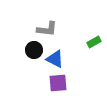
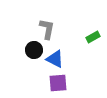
gray L-shape: rotated 85 degrees counterclockwise
green rectangle: moved 1 px left, 5 px up
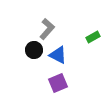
gray L-shape: rotated 30 degrees clockwise
blue triangle: moved 3 px right, 4 px up
purple square: rotated 18 degrees counterclockwise
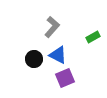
gray L-shape: moved 5 px right, 2 px up
black circle: moved 9 px down
purple square: moved 7 px right, 5 px up
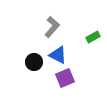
black circle: moved 3 px down
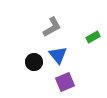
gray L-shape: rotated 20 degrees clockwise
blue triangle: rotated 24 degrees clockwise
purple square: moved 4 px down
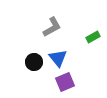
blue triangle: moved 3 px down
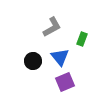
green rectangle: moved 11 px left, 2 px down; rotated 40 degrees counterclockwise
blue triangle: moved 2 px right, 1 px up
black circle: moved 1 px left, 1 px up
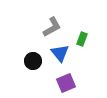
blue triangle: moved 4 px up
purple square: moved 1 px right, 1 px down
